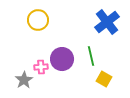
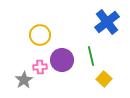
yellow circle: moved 2 px right, 15 px down
purple circle: moved 1 px down
pink cross: moved 1 px left
yellow square: rotated 14 degrees clockwise
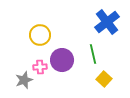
green line: moved 2 px right, 2 px up
gray star: rotated 12 degrees clockwise
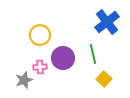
purple circle: moved 1 px right, 2 px up
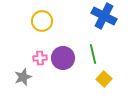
blue cross: moved 3 px left, 6 px up; rotated 25 degrees counterclockwise
yellow circle: moved 2 px right, 14 px up
pink cross: moved 9 px up
gray star: moved 1 px left, 3 px up
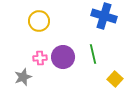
blue cross: rotated 10 degrees counterclockwise
yellow circle: moved 3 px left
purple circle: moved 1 px up
yellow square: moved 11 px right
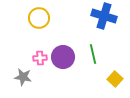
yellow circle: moved 3 px up
gray star: rotated 30 degrees clockwise
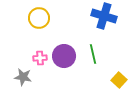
purple circle: moved 1 px right, 1 px up
yellow square: moved 4 px right, 1 px down
